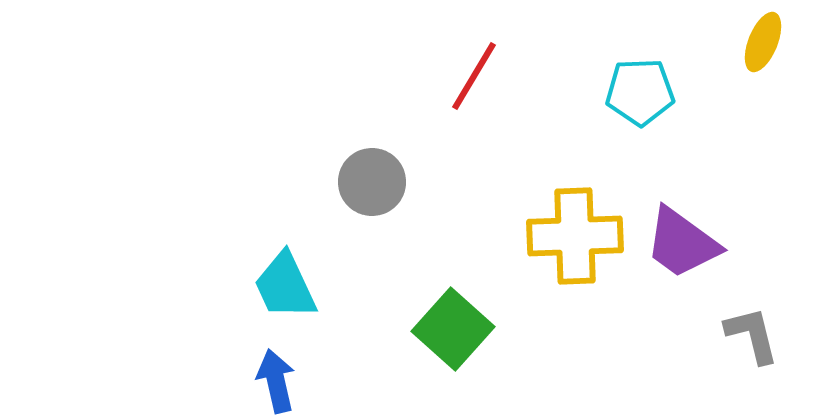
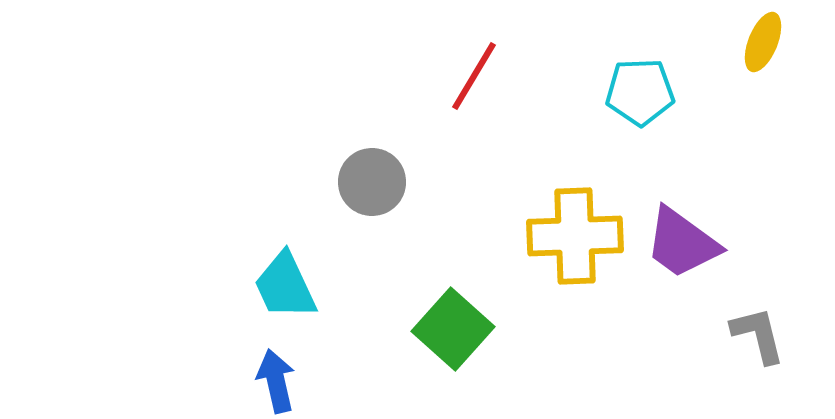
gray L-shape: moved 6 px right
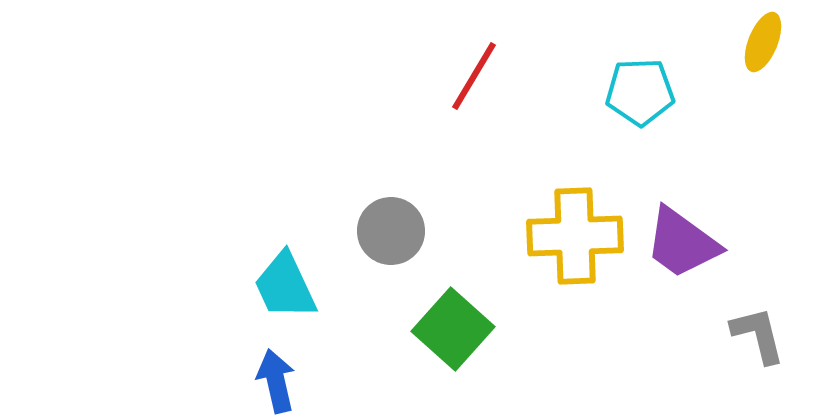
gray circle: moved 19 px right, 49 px down
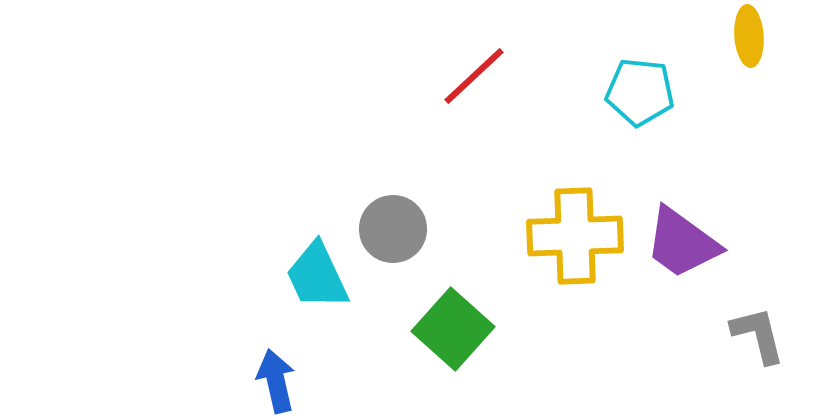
yellow ellipse: moved 14 px left, 6 px up; rotated 26 degrees counterclockwise
red line: rotated 16 degrees clockwise
cyan pentagon: rotated 8 degrees clockwise
gray circle: moved 2 px right, 2 px up
cyan trapezoid: moved 32 px right, 10 px up
